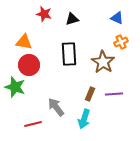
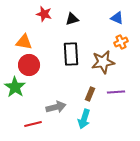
black rectangle: moved 2 px right
brown star: rotated 30 degrees clockwise
green star: rotated 15 degrees clockwise
purple line: moved 2 px right, 2 px up
gray arrow: rotated 114 degrees clockwise
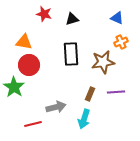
green star: moved 1 px left
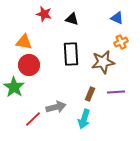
black triangle: rotated 32 degrees clockwise
red line: moved 5 px up; rotated 30 degrees counterclockwise
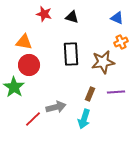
black triangle: moved 2 px up
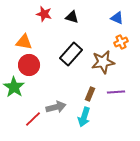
black rectangle: rotated 45 degrees clockwise
cyan arrow: moved 2 px up
